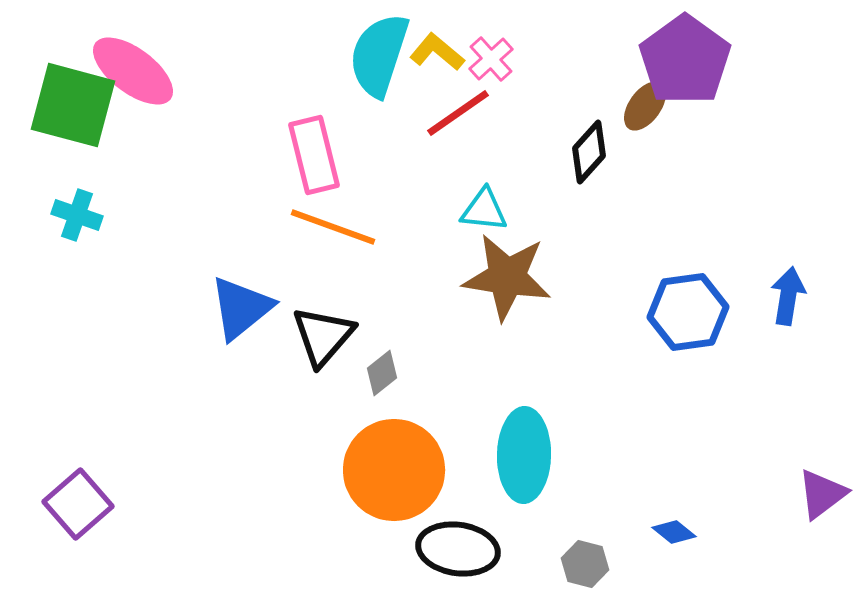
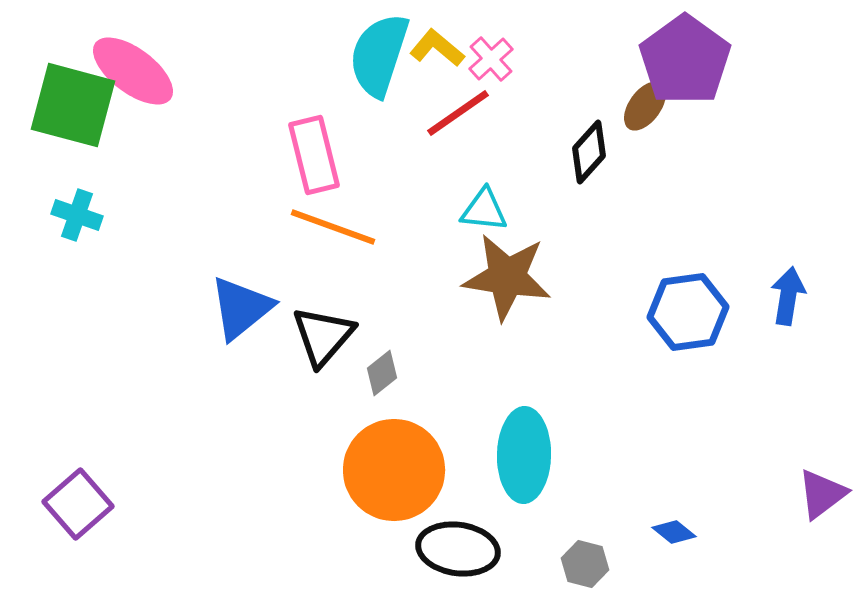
yellow L-shape: moved 4 px up
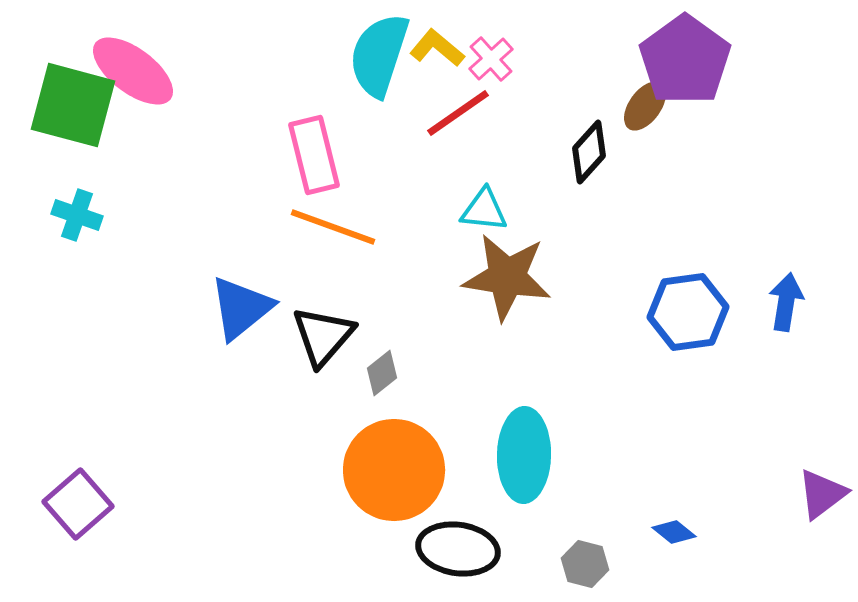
blue arrow: moved 2 px left, 6 px down
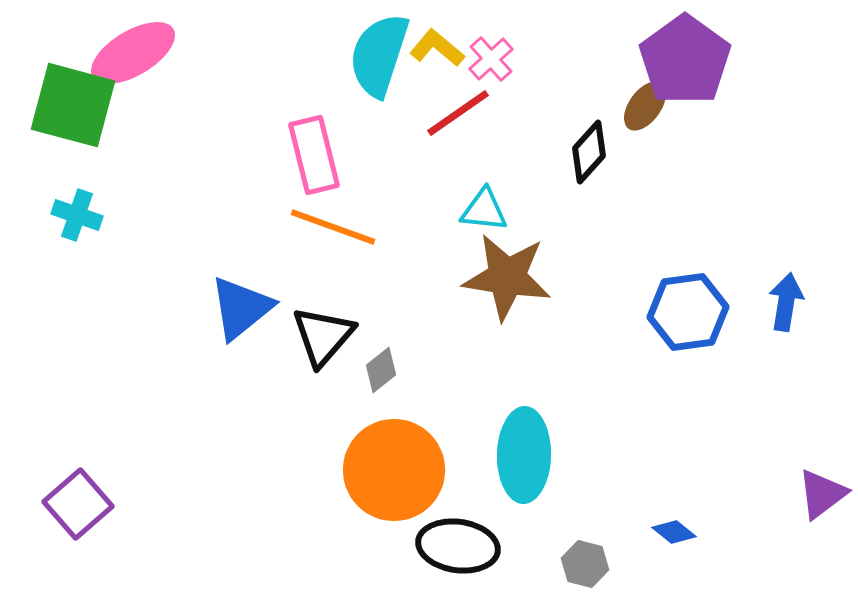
pink ellipse: moved 18 px up; rotated 68 degrees counterclockwise
gray diamond: moved 1 px left, 3 px up
black ellipse: moved 3 px up
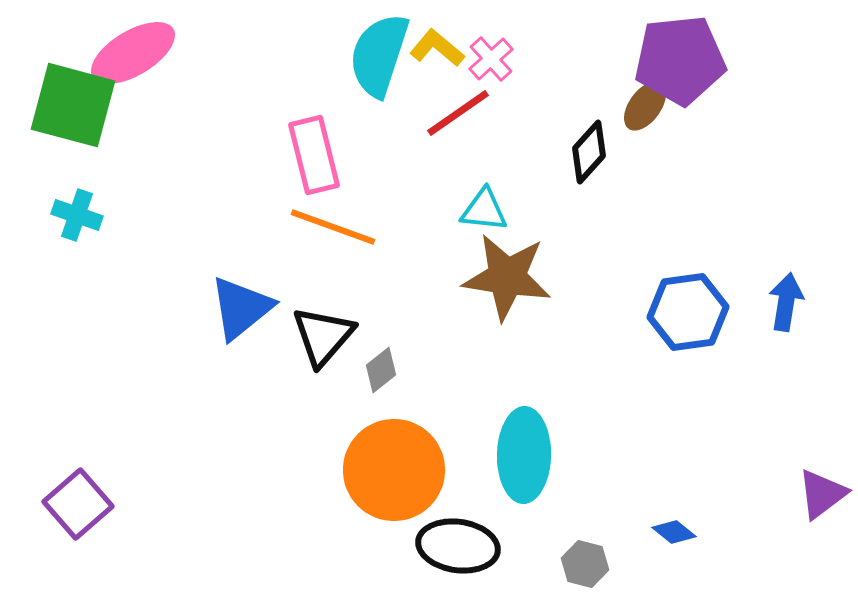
purple pentagon: moved 5 px left; rotated 30 degrees clockwise
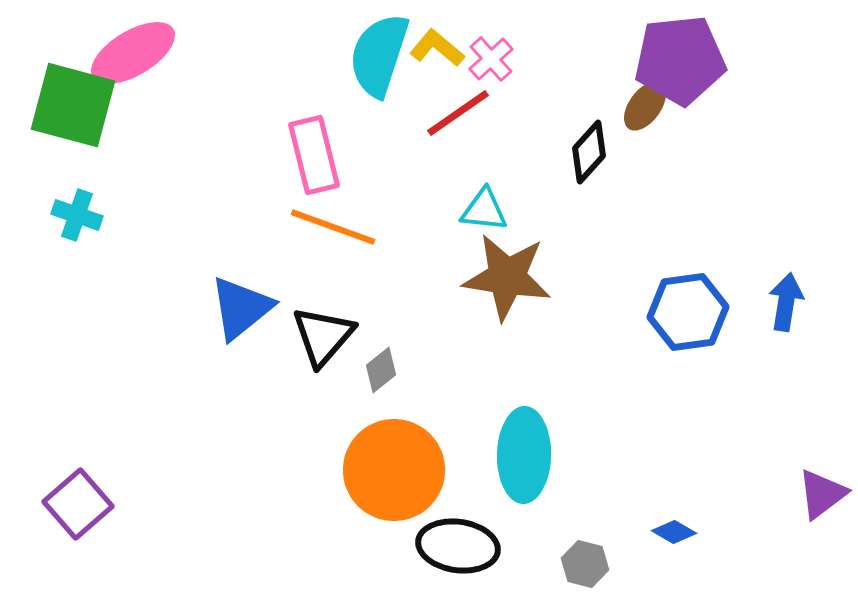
blue diamond: rotated 9 degrees counterclockwise
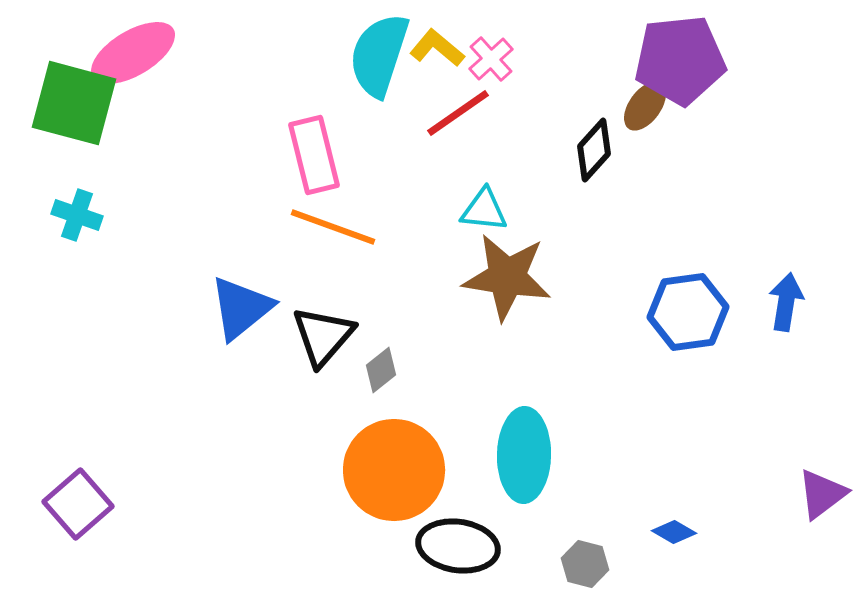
green square: moved 1 px right, 2 px up
black diamond: moved 5 px right, 2 px up
